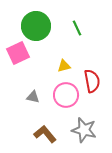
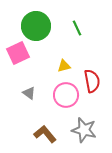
gray triangle: moved 4 px left, 4 px up; rotated 24 degrees clockwise
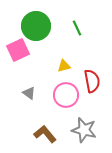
pink square: moved 3 px up
